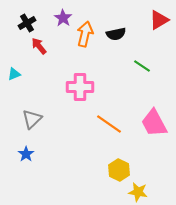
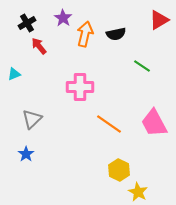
yellow star: rotated 18 degrees clockwise
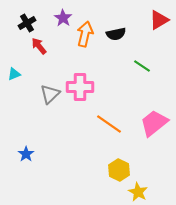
gray triangle: moved 18 px right, 25 px up
pink trapezoid: rotated 80 degrees clockwise
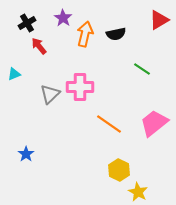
green line: moved 3 px down
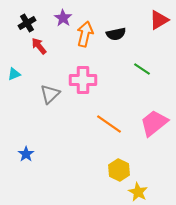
pink cross: moved 3 px right, 7 px up
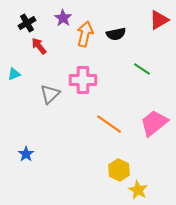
yellow star: moved 2 px up
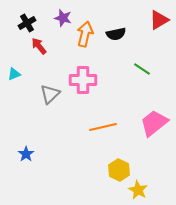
purple star: rotated 18 degrees counterclockwise
orange line: moved 6 px left, 3 px down; rotated 48 degrees counterclockwise
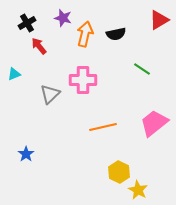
yellow hexagon: moved 2 px down
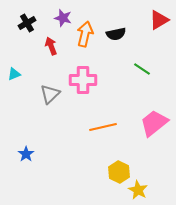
red arrow: moved 12 px right; rotated 18 degrees clockwise
